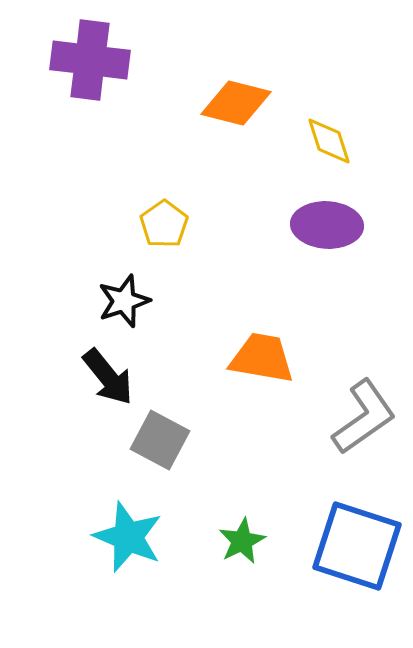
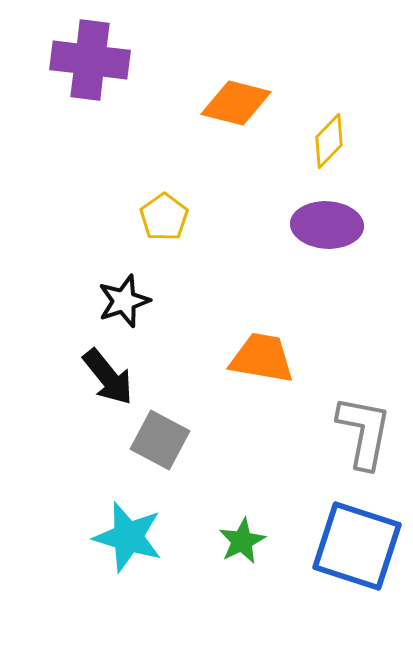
yellow diamond: rotated 62 degrees clockwise
yellow pentagon: moved 7 px up
gray L-shape: moved 15 px down; rotated 44 degrees counterclockwise
cyan star: rotated 6 degrees counterclockwise
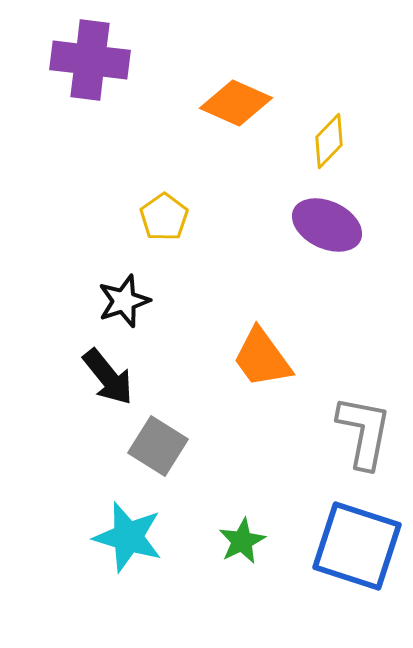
orange diamond: rotated 10 degrees clockwise
purple ellipse: rotated 22 degrees clockwise
orange trapezoid: rotated 136 degrees counterclockwise
gray square: moved 2 px left, 6 px down; rotated 4 degrees clockwise
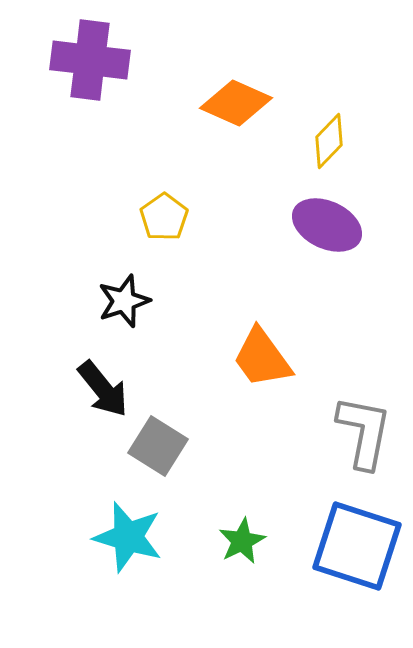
black arrow: moved 5 px left, 12 px down
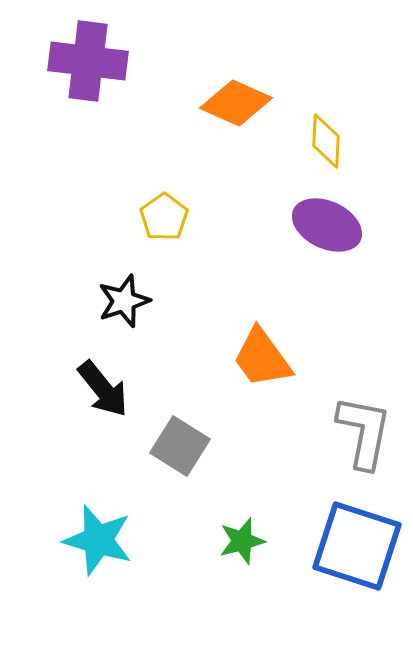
purple cross: moved 2 px left, 1 px down
yellow diamond: moved 3 px left; rotated 42 degrees counterclockwise
gray square: moved 22 px right
cyan star: moved 30 px left, 3 px down
green star: rotated 12 degrees clockwise
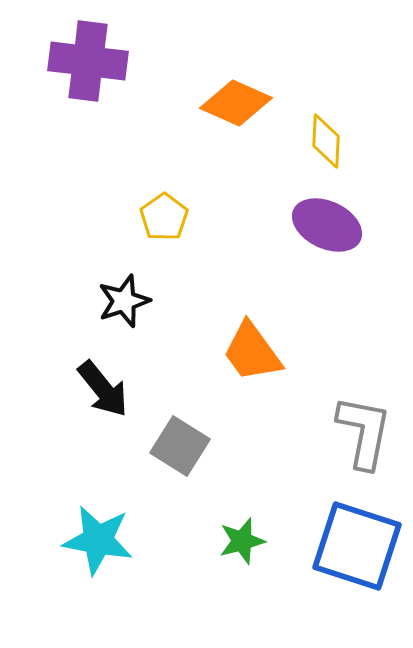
orange trapezoid: moved 10 px left, 6 px up
cyan star: rotated 6 degrees counterclockwise
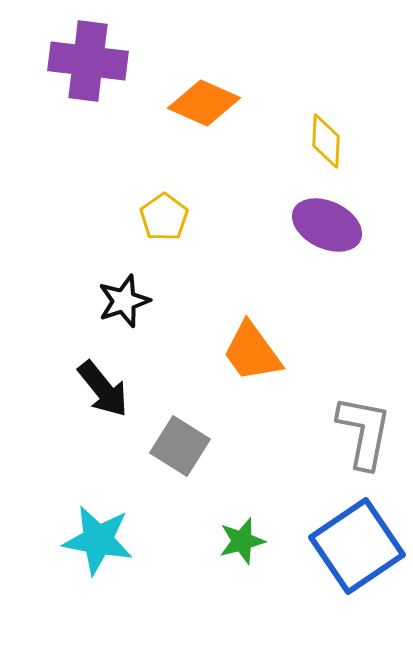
orange diamond: moved 32 px left
blue square: rotated 38 degrees clockwise
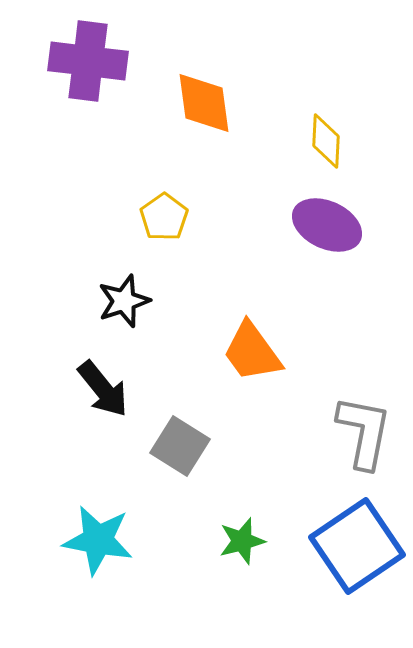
orange diamond: rotated 58 degrees clockwise
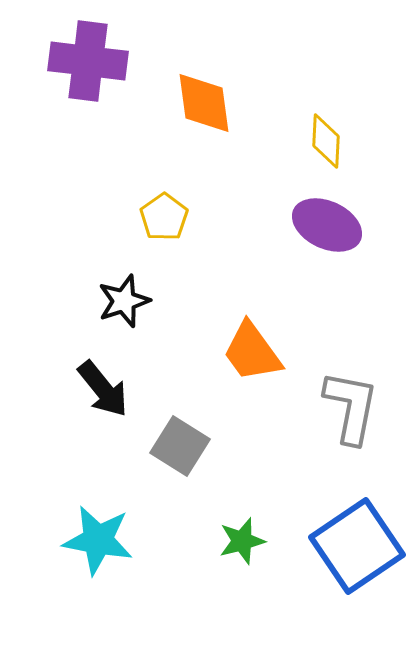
gray L-shape: moved 13 px left, 25 px up
